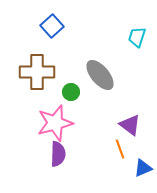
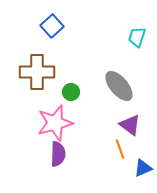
gray ellipse: moved 19 px right, 11 px down
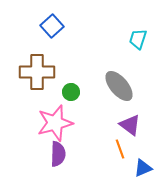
cyan trapezoid: moved 1 px right, 2 px down
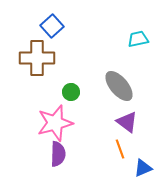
cyan trapezoid: rotated 60 degrees clockwise
brown cross: moved 14 px up
purple triangle: moved 3 px left, 3 px up
